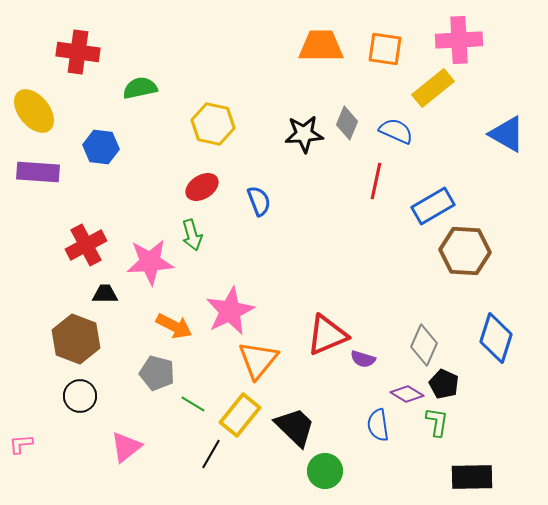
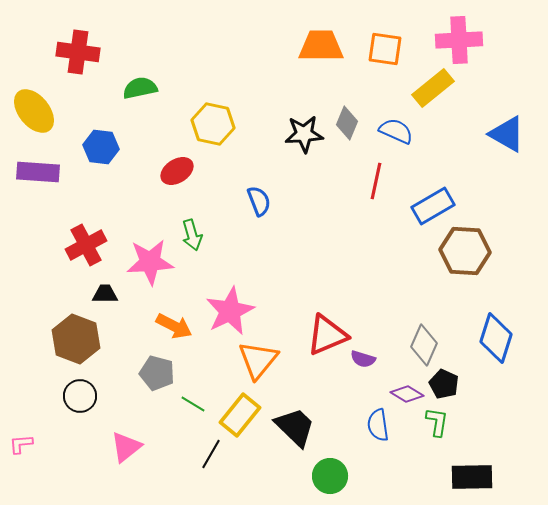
red ellipse at (202, 187): moved 25 px left, 16 px up
green circle at (325, 471): moved 5 px right, 5 px down
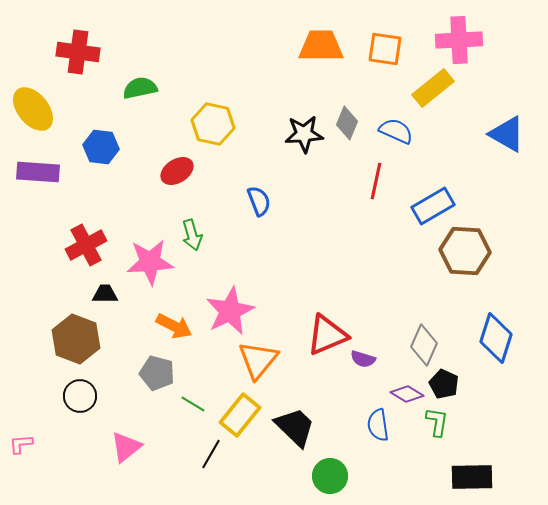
yellow ellipse at (34, 111): moved 1 px left, 2 px up
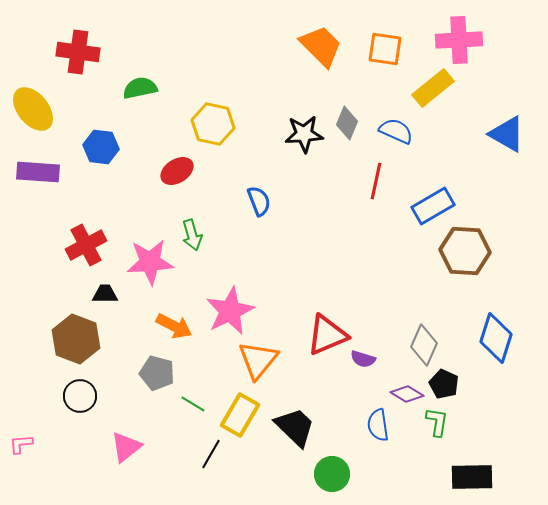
orange trapezoid at (321, 46): rotated 45 degrees clockwise
yellow rectangle at (240, 415): rotated 9 degrees counterclockwise
green circle at (330, 476): moved 2 px right, 2 px up
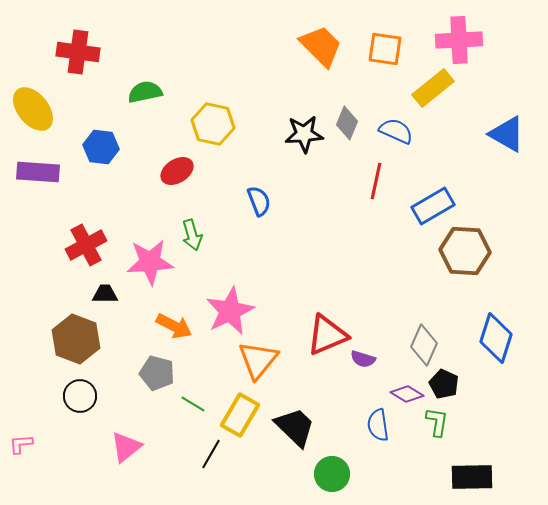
green semicircle at (140, 88): moved 5 px right, 4 px down
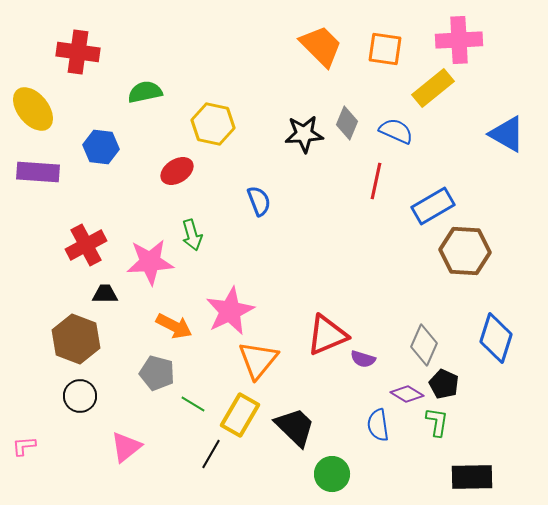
pink L-shape at (21, 444): moved 3 px right, 2 px down
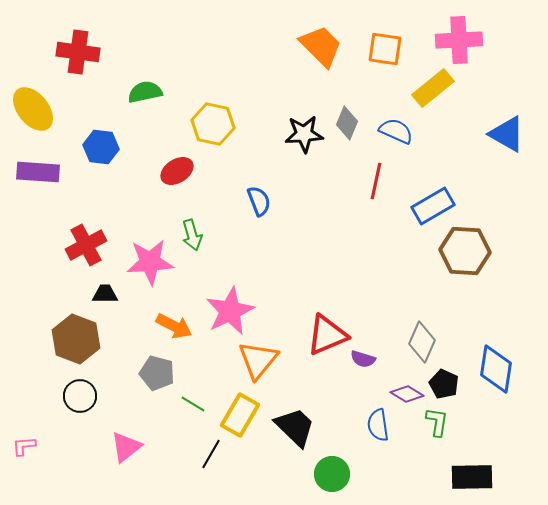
blue diamond at (496, 338): moved 31 px down; rotated 9 degrees counterclockwise
gray diamond at (424, 345): moved 2 px left, 3 px up
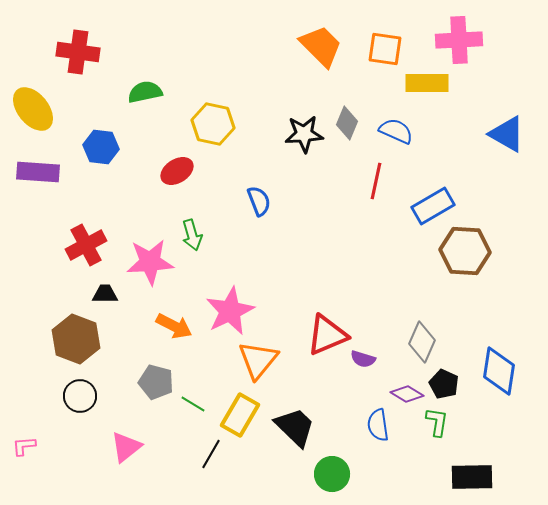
yellow rectangle at (433, 88): moved 6 px left, 5 px up; rotated 39 degrees clockwise
blue diamond at (496, 369): moved 3 px right, 2 px down
gray pentagon at (157, 373): moved 1 px left, 9 px down
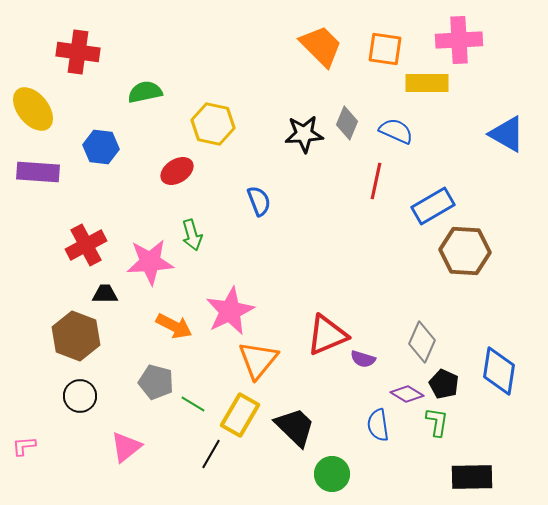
brown hexagon at (76, 339): moved 3 px up
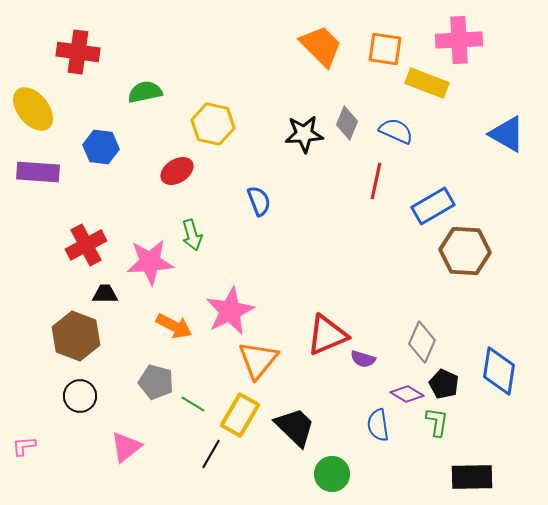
yellow rectangle at (427, 83): rotated 21 degrees clockwise
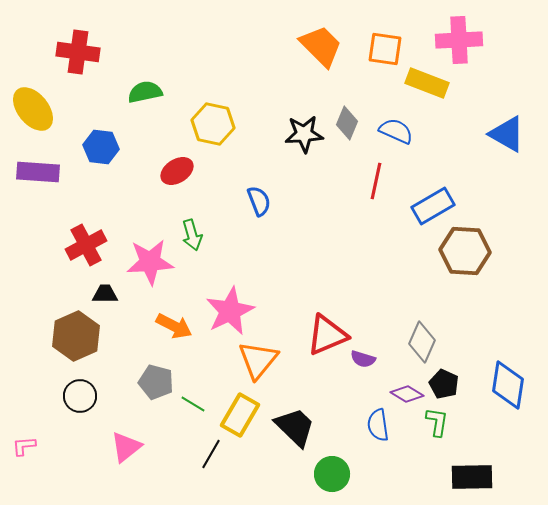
brown hexagon at (76, 336): rotated 15 degrees clockwise
blue diamond at (499, 371): moved 9 px right, 14 px down
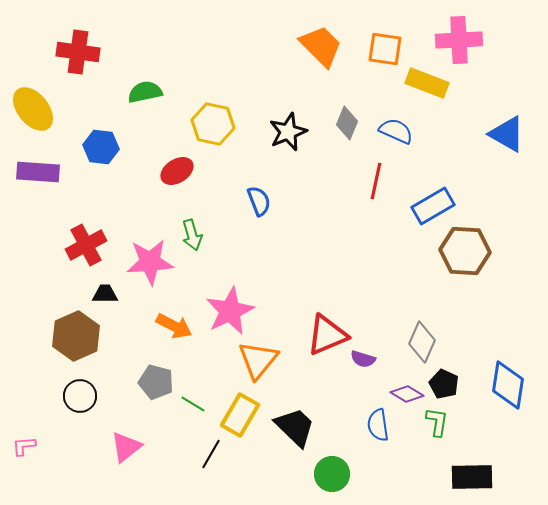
black star at (304, 134): moved 16 px left, 2 px up; rotated 18 degrees counterclockwise
